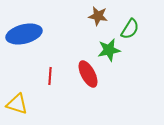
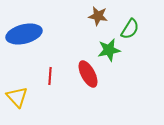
yellow triangle: moved 7 px up; rotated 30 degrees clockwise
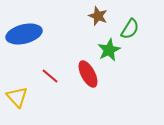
brown star: rotated 12 degrees clockwise
green star: rotated 15 degrees counterclockwise
red line: rotated 54 degrees counterclockwise
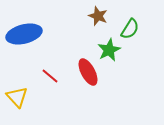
red ellipse: moved 2 px up
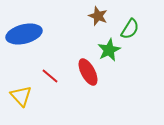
yellow triangle: moved 4 px right, 1 px up
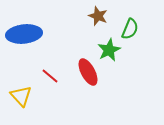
green semicircle: rotated 10 degrees counterclockwise
blue ellipse: rotated 8 degrees clockwise
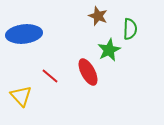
green semicircle: rotated 20 degrees counterclockwise
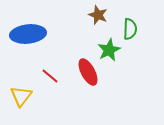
brown star: moved 1 px up
blue ellipse: moved 4 px right
yellow triangle: rotated 20 degrees clockwise
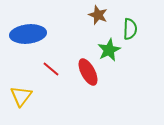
red line: moved 1 px right, 7 px up
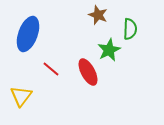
blue ellipse: rotated 64 degrees counterclockwise
